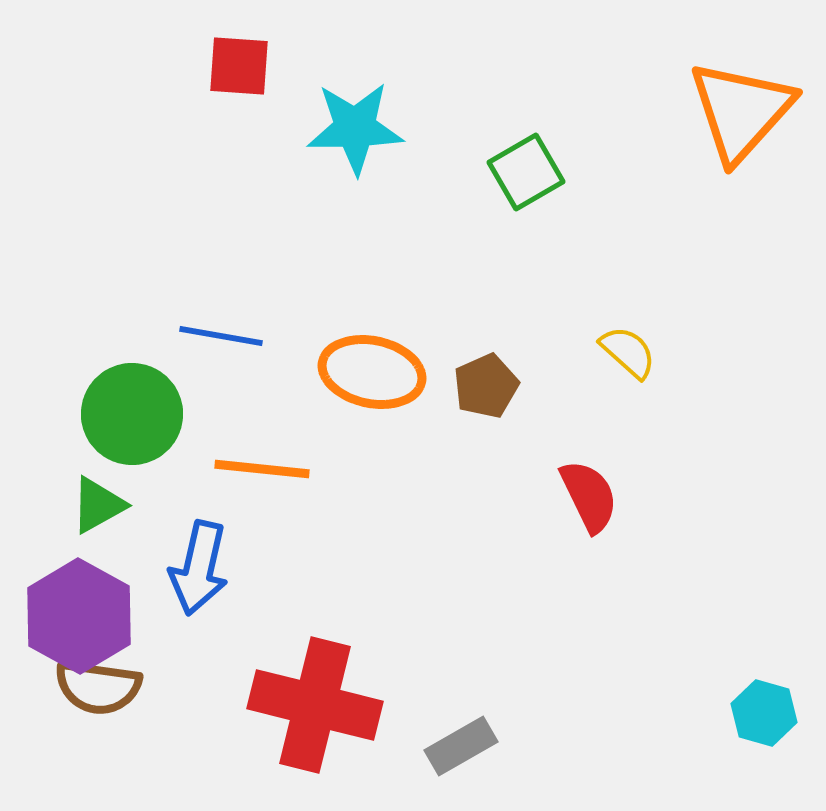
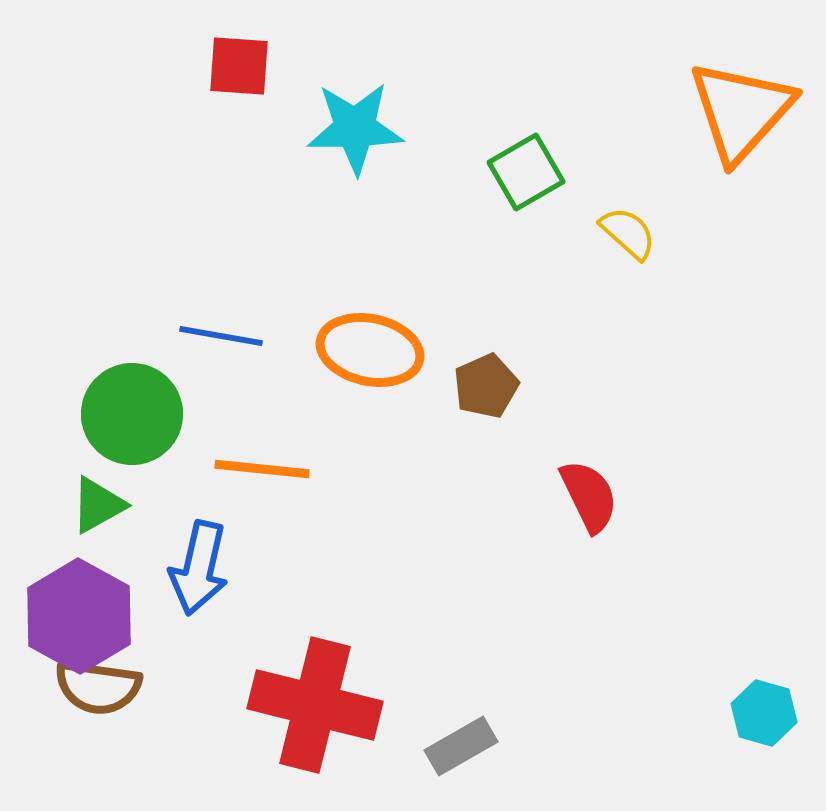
yellow semicircle: moved 119 px up
orange ellipse: moved 2 px left, 22 px up
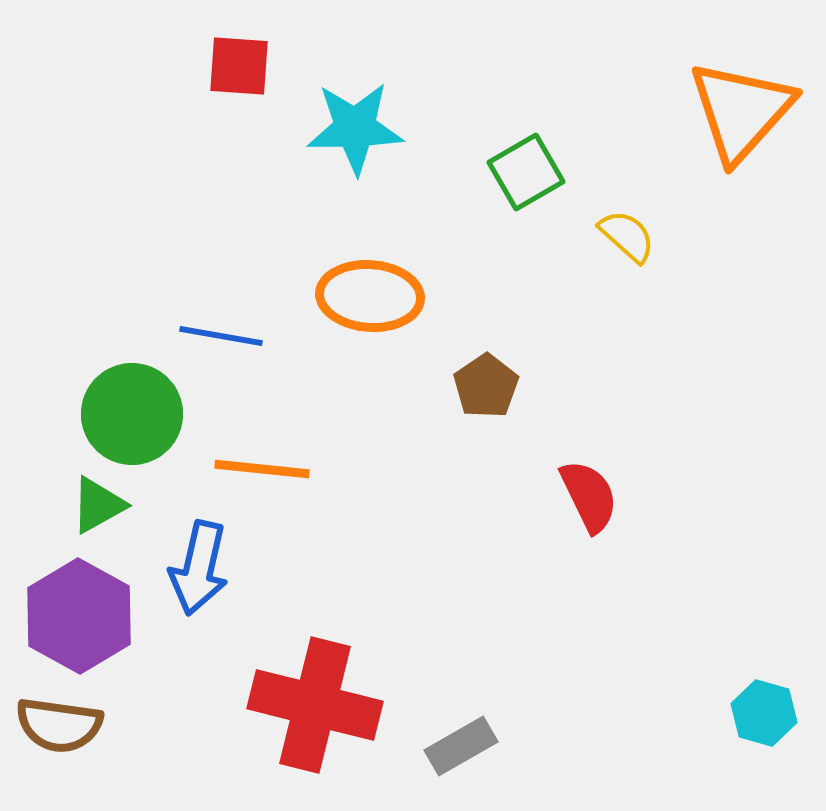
yellow semicircle: moved 1 px left, 3 px down
orange ellipse: moved 54 px up; rotated 8 degrees counterclockwise
brown pentagon: rotated 10 degrees counterclockwise
brown semicircle: moved 39 px left, 38 px down
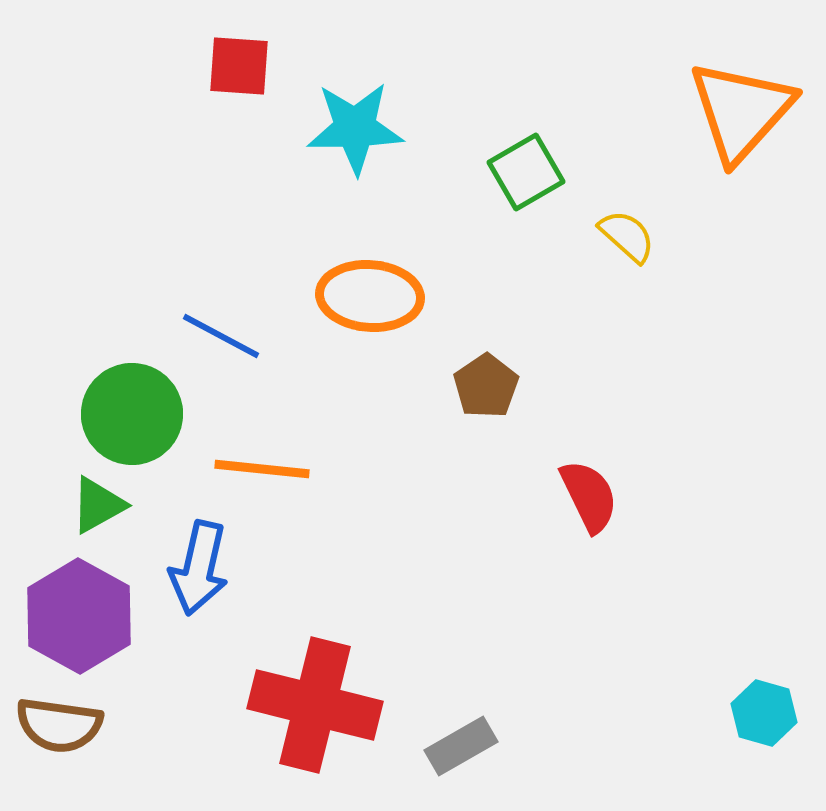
blue line: rotated 18 degrees clockwise
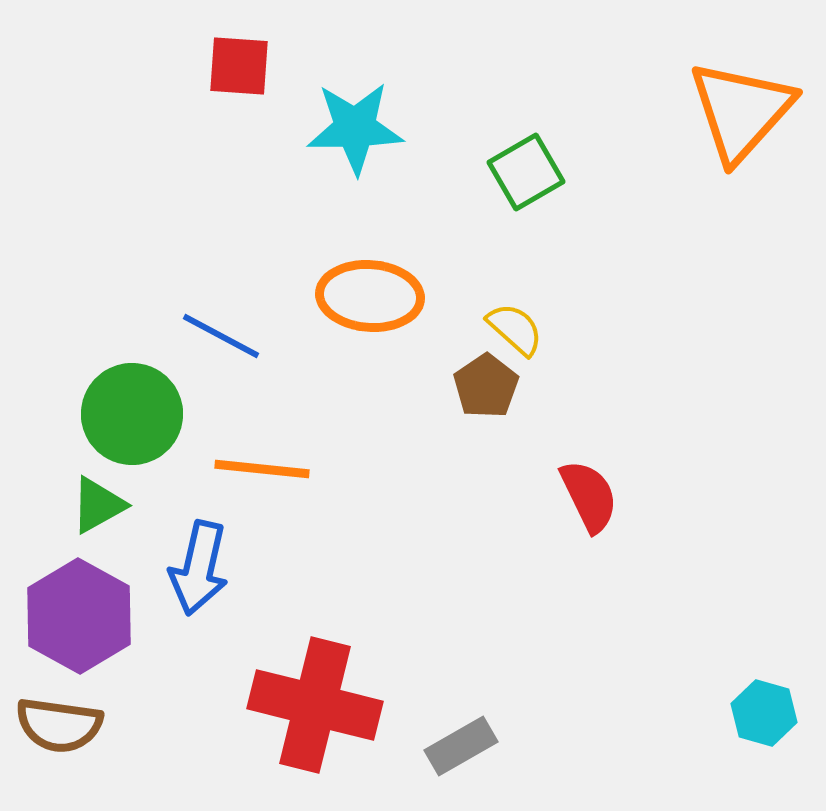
yellow semicircle: moved 112 px left, 93 px down
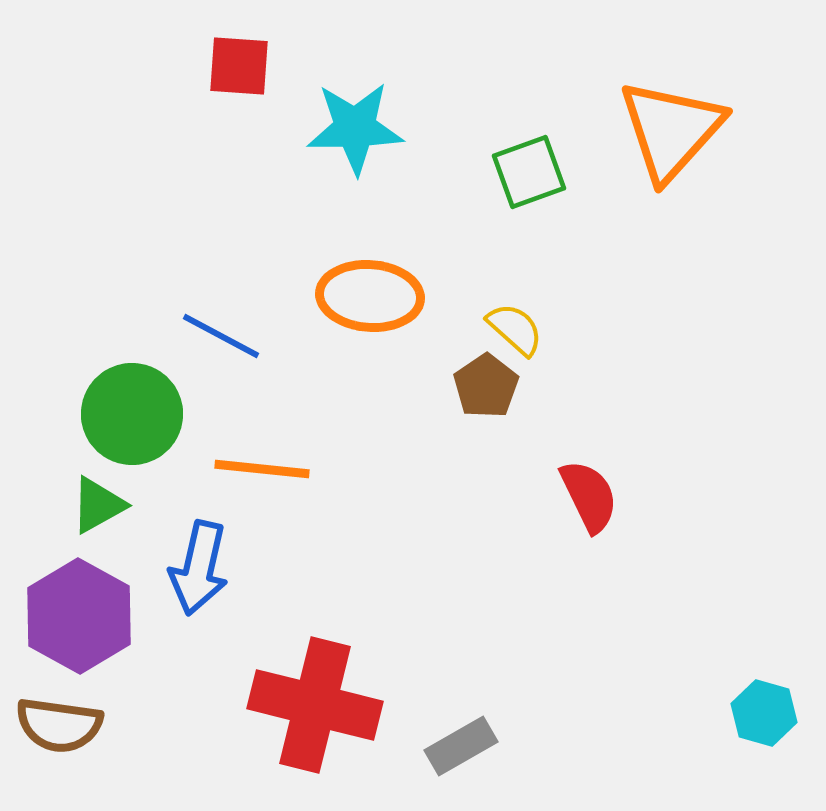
orange triangle: moved 70 px left, 19 px down
green square: moved 3 px right; rotated 10 degrees clockwise
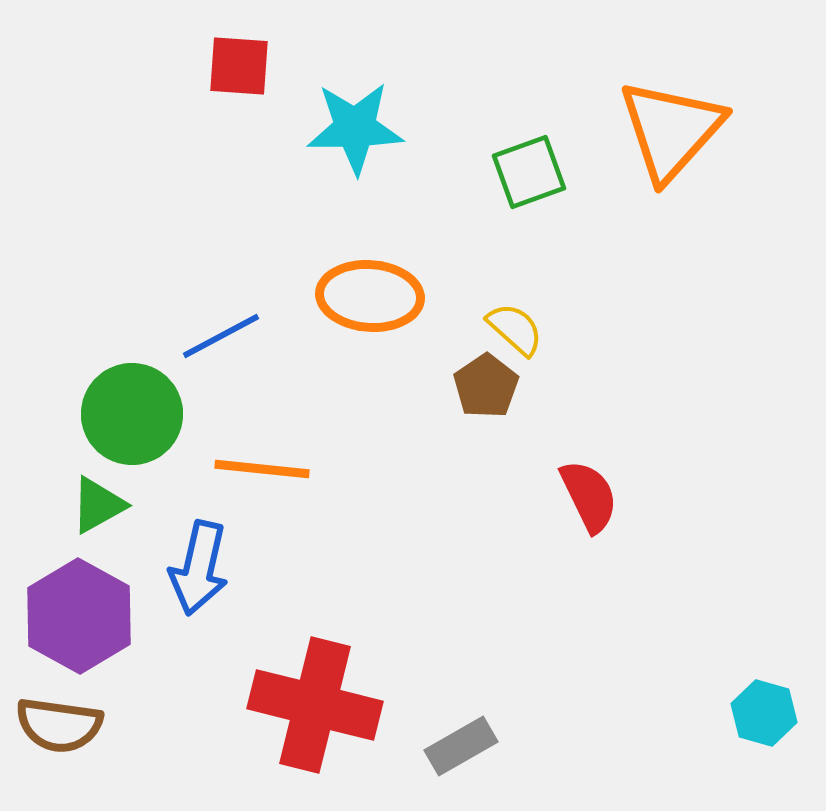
blue line: rotated 56 degrees counterclockwise
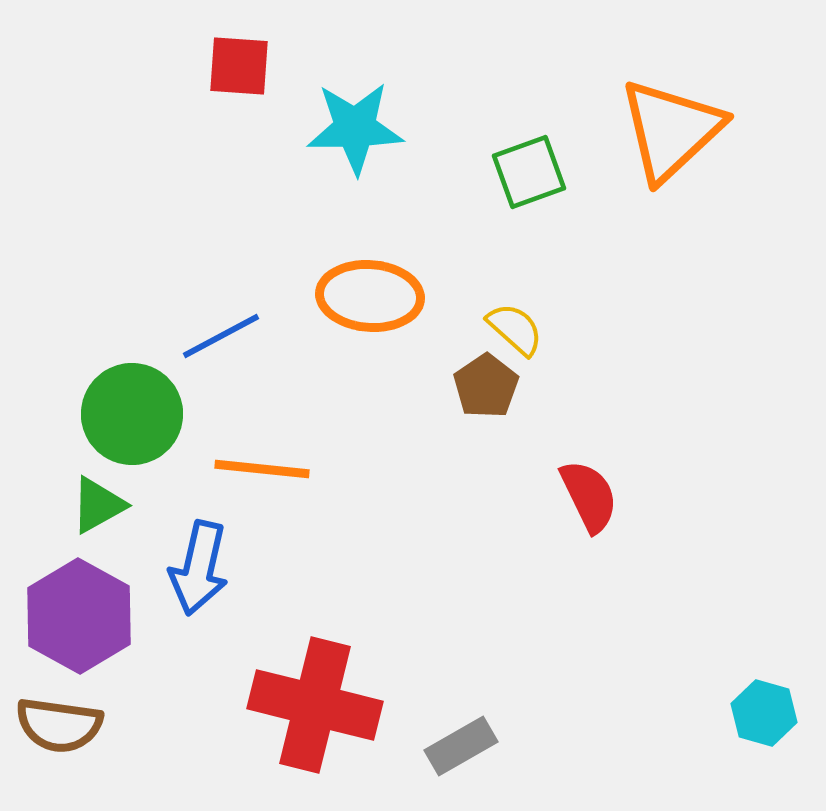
orange triangle: rotated 5 degrees clockwise
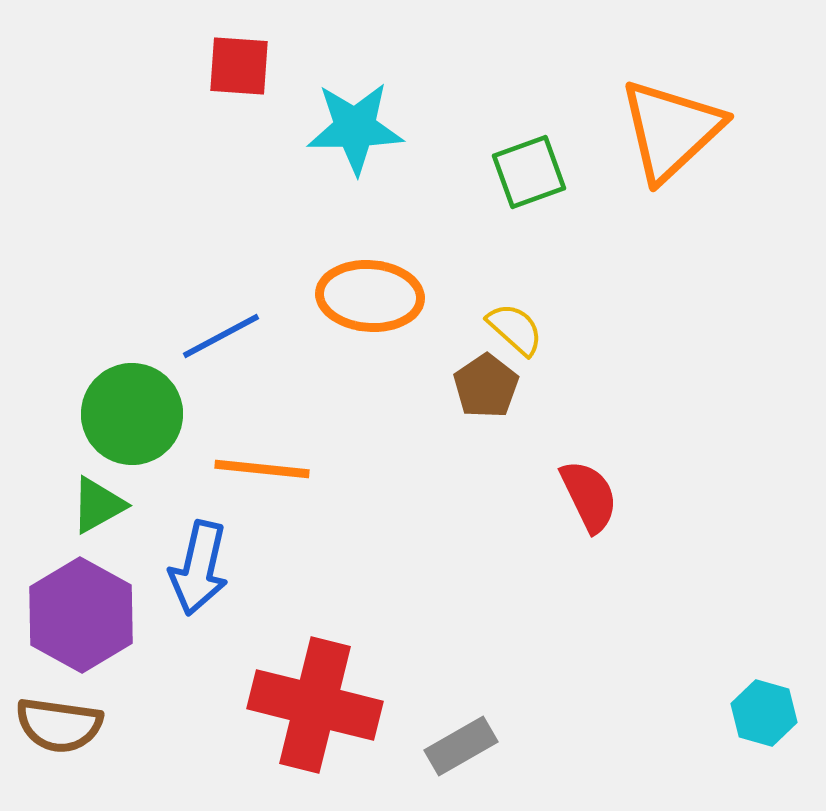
purple hexagon: moved 2 px right, 1 px up
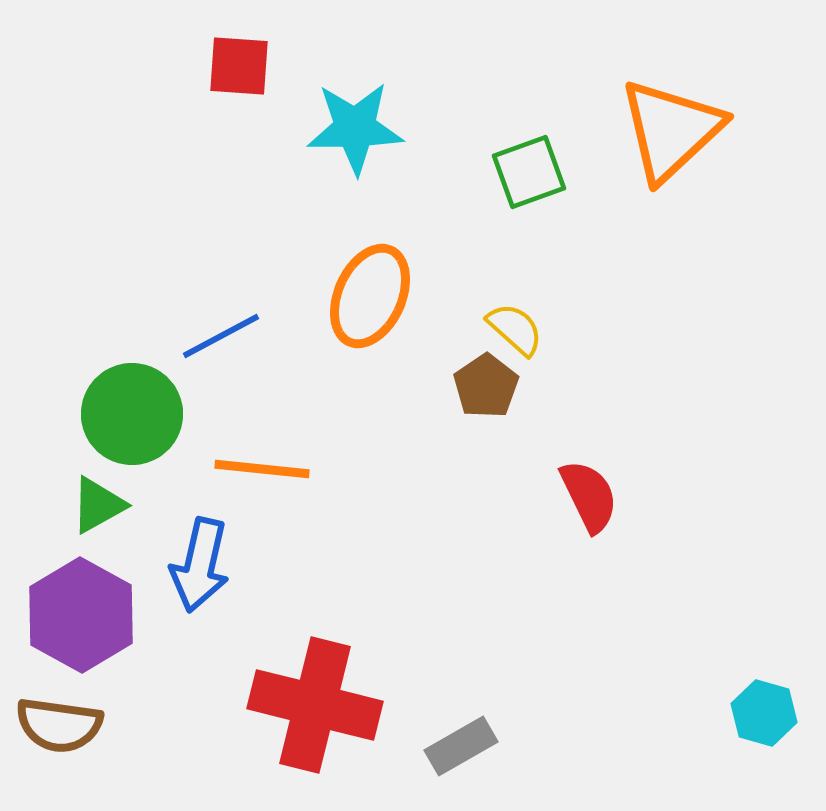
orange ellipse: rotated 70 degrees counterclockwise
blue arrow: moved 1 px right, 3 px up
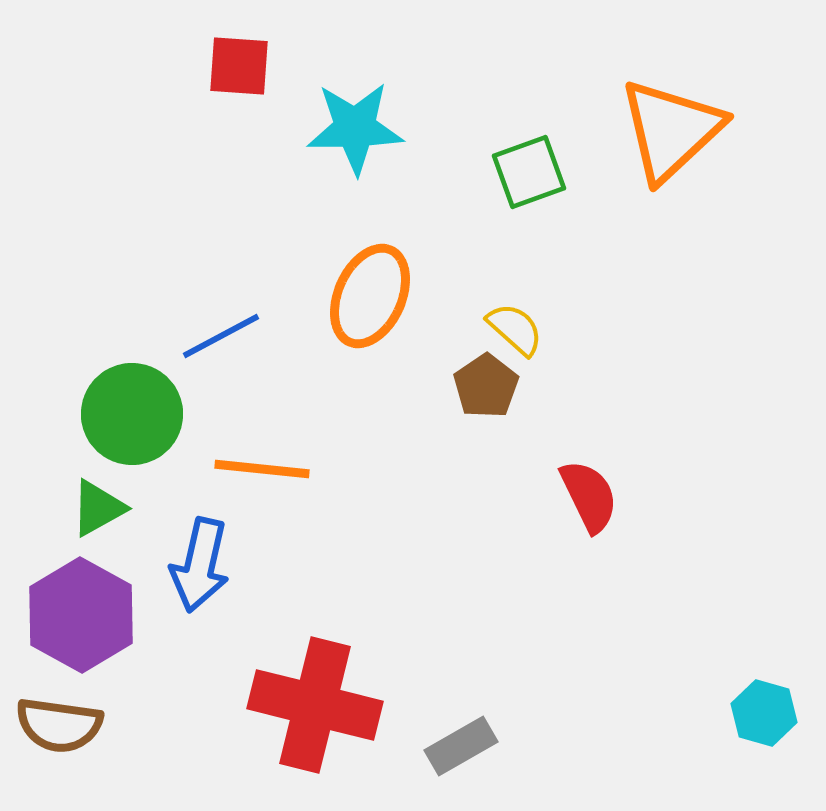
green triangle: moved 3 px down
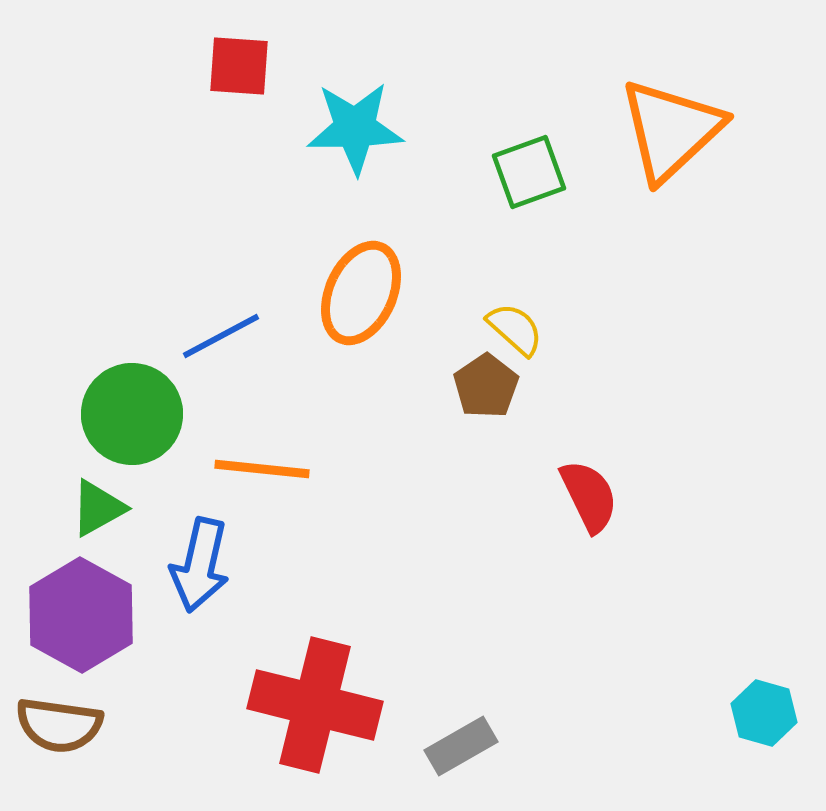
orange ellipse: moved 9 px left, 3 px up
